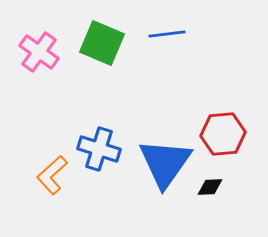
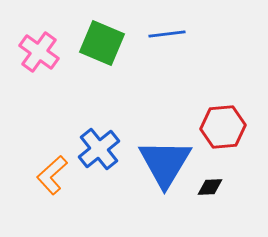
red hexagon: moved 7 px up
blue cross: rotated 33 degrees clockwise
blue triangle: rotated 4 degrees counterclockwise
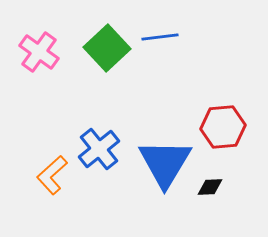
blue line: moved 7 px left, 3 px down
green square: moved 5 px right, 5 px down; rotated 24 degrees clockwise
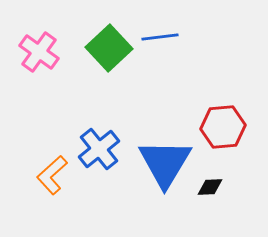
green square: moved 2 px right
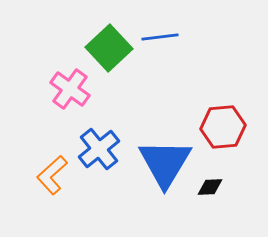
pink cross: moved 31 px right, 37 px down
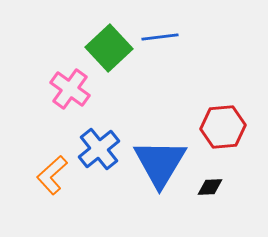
blue triangle: moved 5 px left
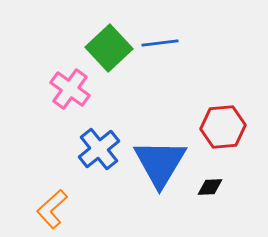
blue line: moved 6 px down
orange L-shape: moved 34 px down
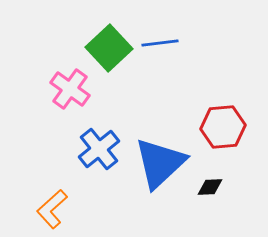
blue triangle: rotated 16 degrees clockwise
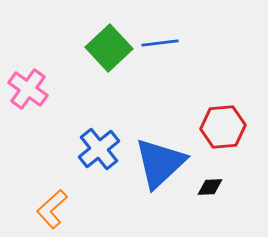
pink cross: moved 42 px left
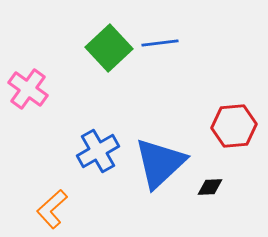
red hexagon: moved 11 px right, 1 px up
blue cross: moved 1 px left, 2 px down; rotated 9 degrees clockwise
